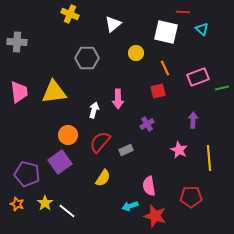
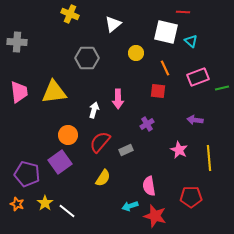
cyan triangle: moved 11 px left, 12 px down
red square: rotated 21 degrees clockwise
purple arrow: moved 2 px right; rotated 84 degrees counterclockwise
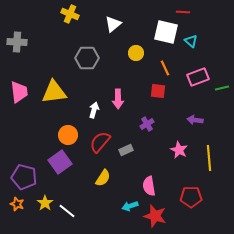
purple pentagon: moved 3 px left, 3 px down
